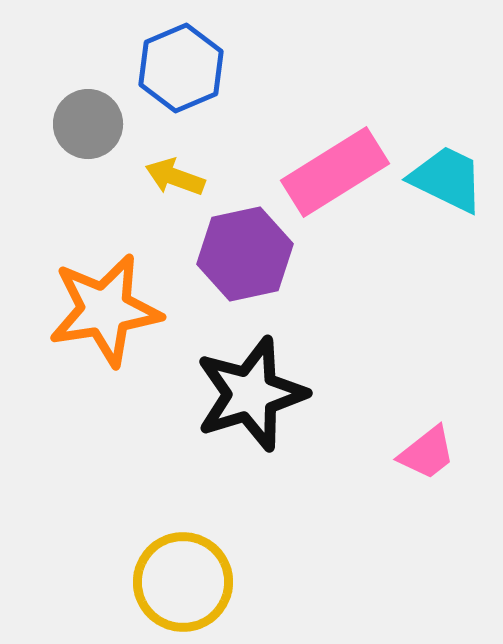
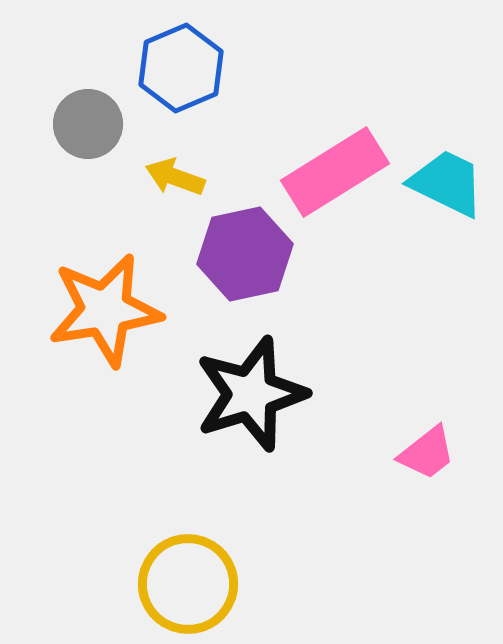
cyan trapezoid: moved 4 px down
yellow circle: moved 5 px right, 2 px down
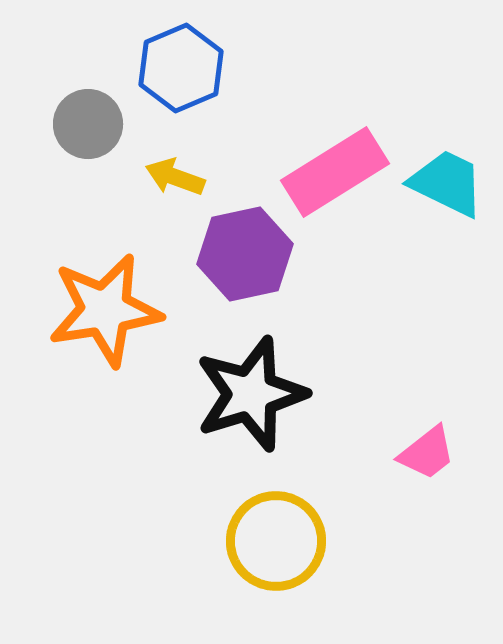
yellow circle: moved 88 px right, 43 px up
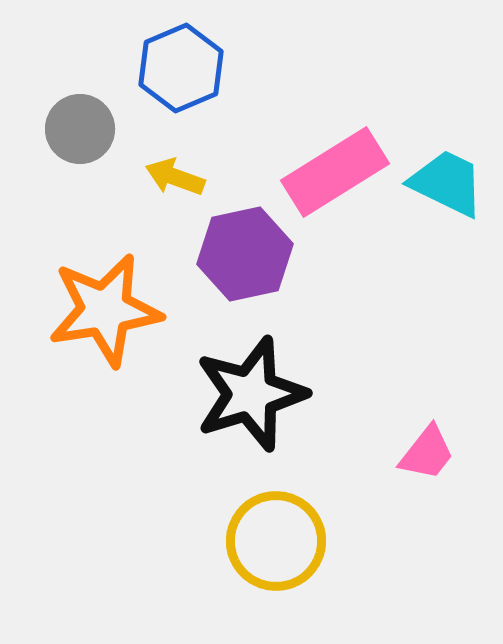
gray circle: moved 8 px left, 5 px down
pink trapezoid: rotated 14 degrees counterclockwise
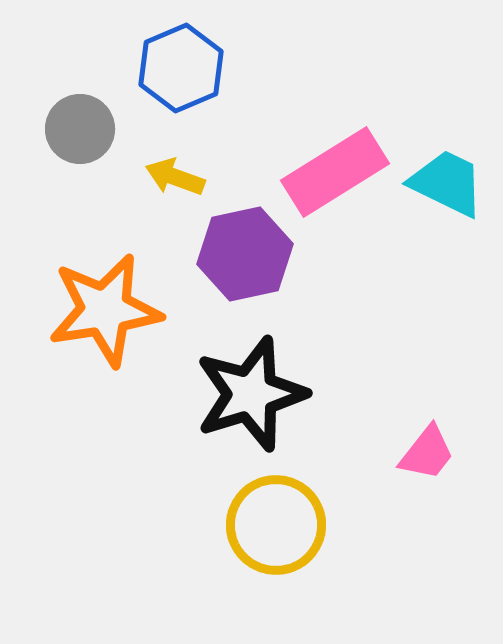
yellow circle: moved 16 px up
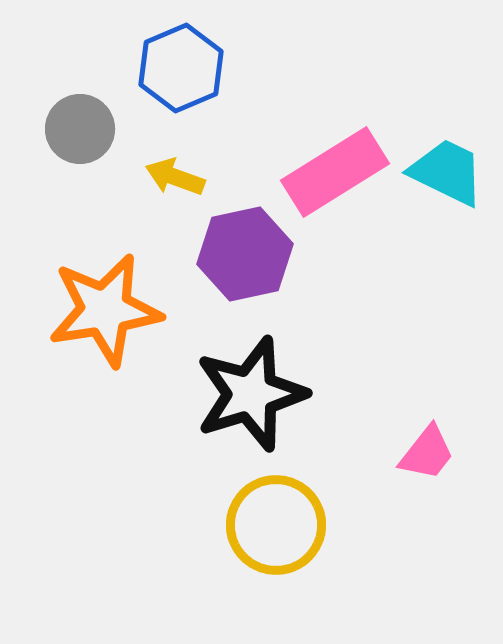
cyan trapezoid: moved 11 px up
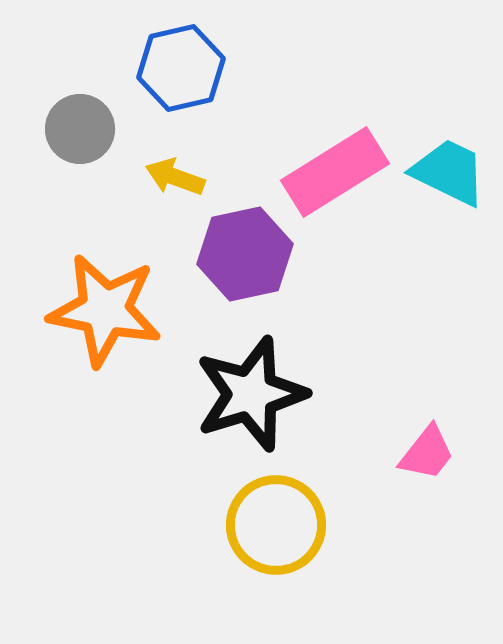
blue hexagon: rotated 10 degrees clockwise
cyan trapezoid: moved 2 px right
orange star: rotated 20 degrees clockwise
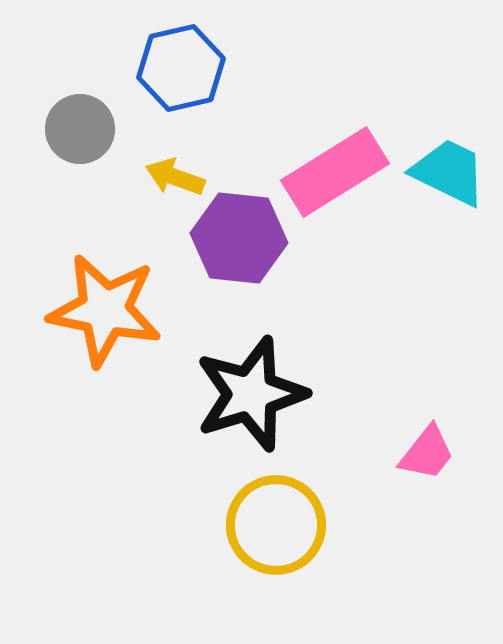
purple hexagon: moved 6 px left, 16 px up; rotated 18 degrees clockwise
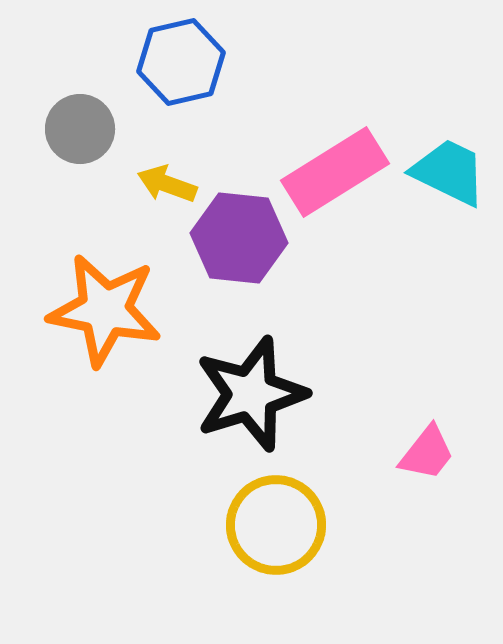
blue hexagon: moved 6 px up
yellow arrow: moved 8 px left, 7 px down
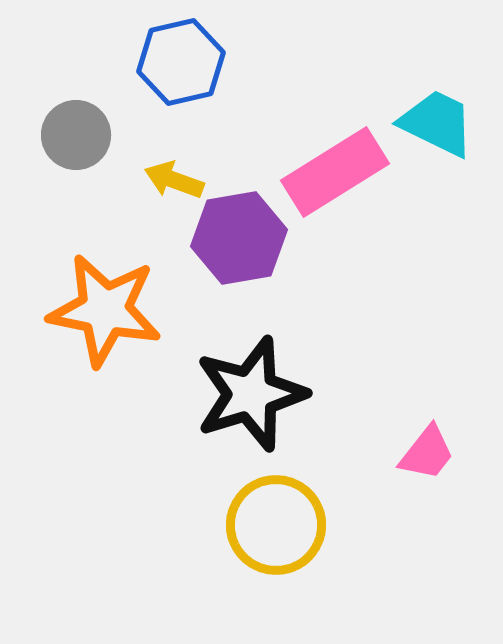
gray circle: moved 4 px left, 6 px down
cyan trapezoid: moved 12 px left, 49 px up
yellow arrow: moved 7 px right, 4 px up
purple hexagon: rotated 16 degrees counterclockwise
